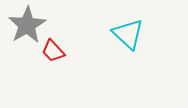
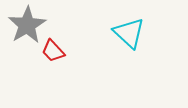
cyan triangle: moved 1 px right, 1 px up
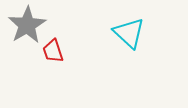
red trapezoid: rotated 25 degrees clockwise
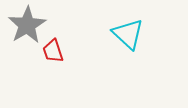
cyan triangle: moved 1 px left, 1 px down
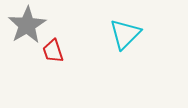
cyan triangle: moved 3 px left; rotated 32 degrees clockwise
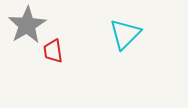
red trapezoid: rotated 10 degrees clockwise
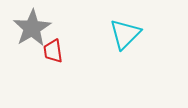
gray star: moved 5 px right, 3 px down
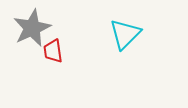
gray star: rotated 6 degrees clockwise
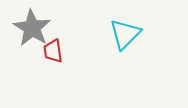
gray star: rotated 15 degrees counterclockwise
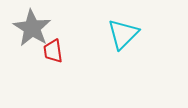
cyan triangle: moved 2 px left
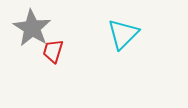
red trapezoid: rotated 25 degrees clockwise
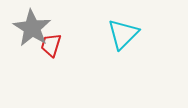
red trapezoid: moved 2 px left, 6 px up
